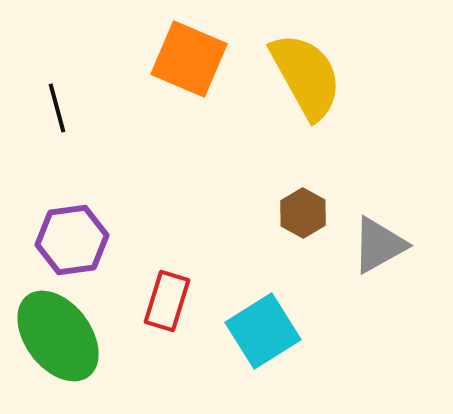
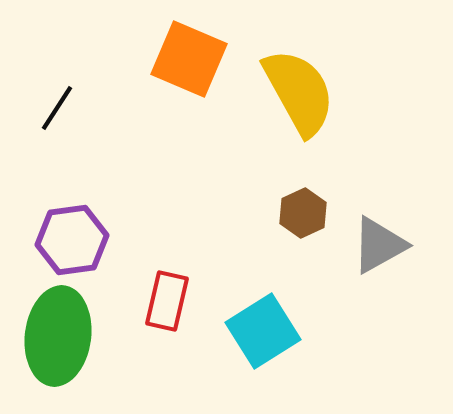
yellow semicircle: moved 7 px left, 16 px down
black line: rotated 48 degrees clockwise
brown hexagon: rotated 6 degrees clockwise
red rectangle: rotated 4 degrees counterclockwise
green ellipse: rotated 44 degrees clockwise
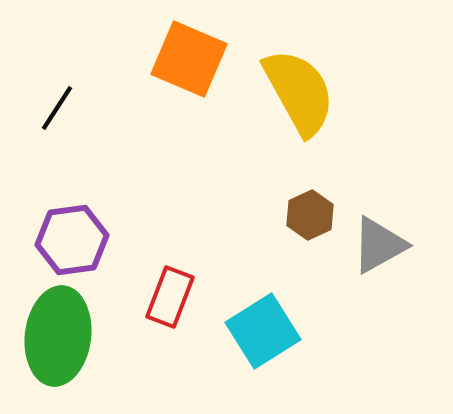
brown hexagon: moved 7 px right, 2 px down
red rectangle: moved 3 px right, 4 px up; rotated 8 degrees clockwise
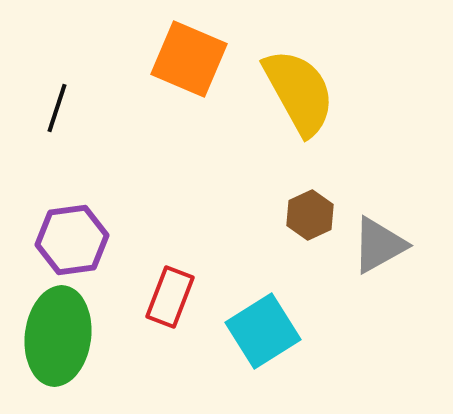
black line: rotated 15 degrees counterclockwise
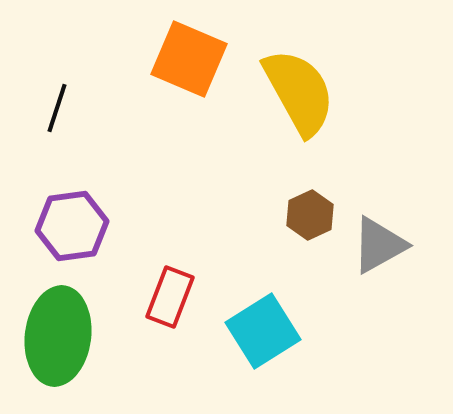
purple hexagon: moved 14 px up
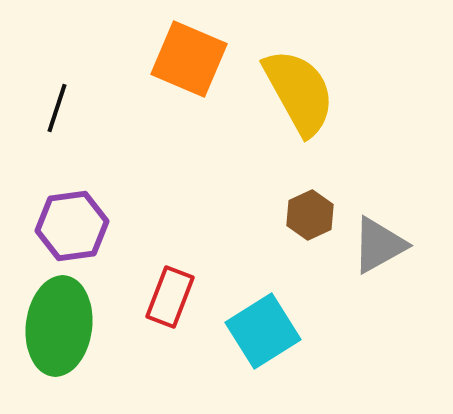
green ellipse: moved 1 px right, 10 px up
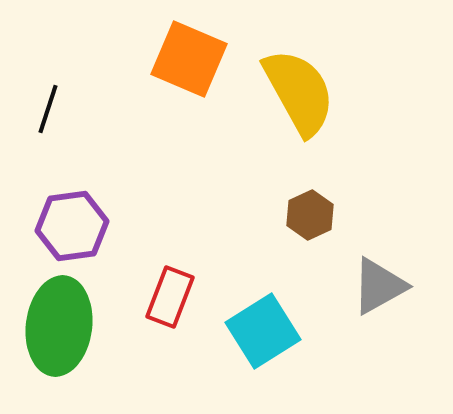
black line: moved 9 px left, 1 px down
gray triangle: moved 41 px down
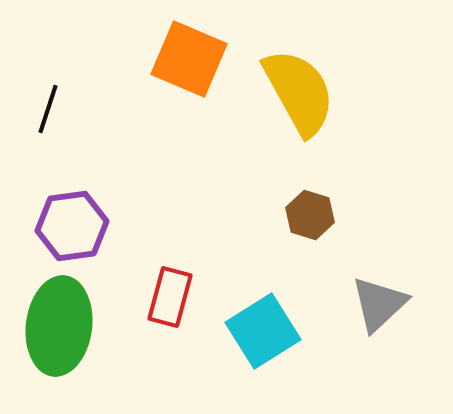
brown hexagon: rotated 18 degrees counterclockwise
gray triangle: moved 18 px down; rotated 14 degrees counterclockwise
red rectangle: rotated 6 degrees counterclockwise
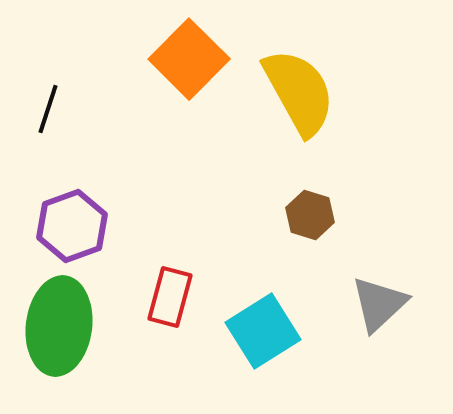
orange square: rotated 22 degrees clockwise
purple hexagon: rotated 12 degrees counterclockwise
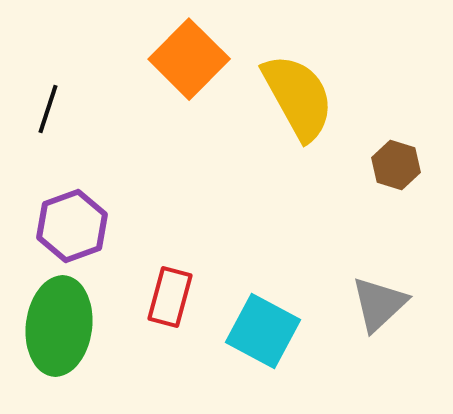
yellow semicircle: moved 1 px left, 5 px down
brown hexagon: moved 86 px right, 50 px up
cyan square: rotated 30 degrees counterclockwise
